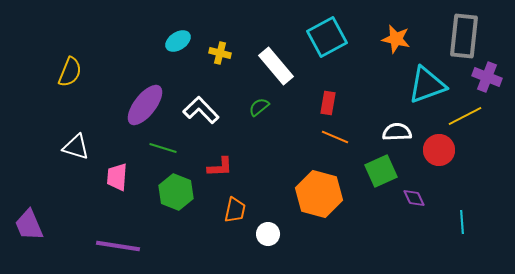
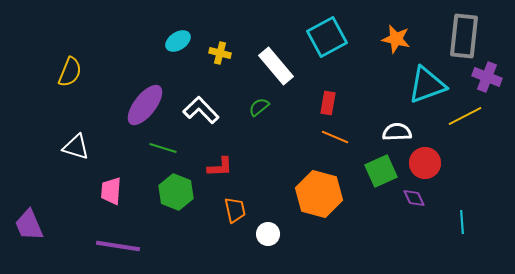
red circle: moved 14 px left, 13 px down
pink trapezoid: moved 6 px left, 14 px down
orange trapezoid: rotated 24 degrees counterclockwise
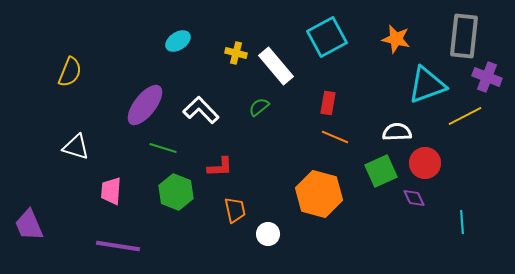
yellow cross: moved 16 px right
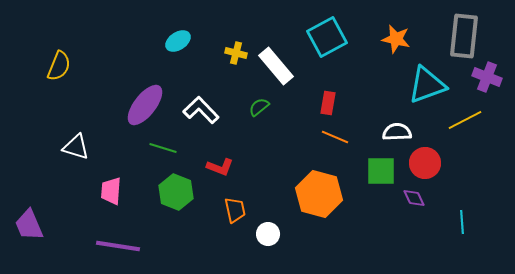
yellow semicircle: moved 11 px left, 6 px up
yellow line: moved 4 px down
red L-shape: rotated 24 degrees clockwise
green square: rotated 24 degrees clockwise
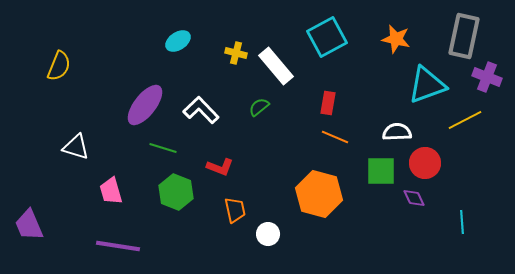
gray rectangle: rotated 6 degrees clockwise
pink trapezoid: rotated 20 degrees counterclockwise
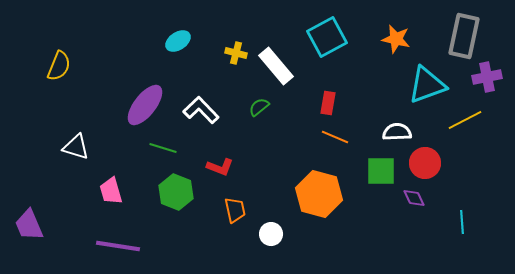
purple cross: rotated 32 degrees counterclockwise
white circle: moved 3 px right
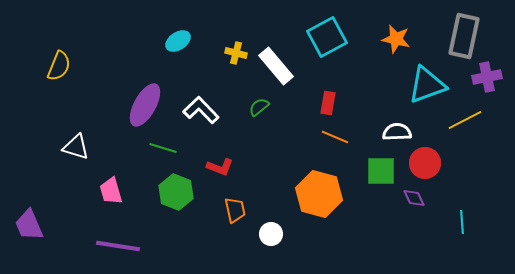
purple ellipse: rotated 9 degrees counterclockwise
